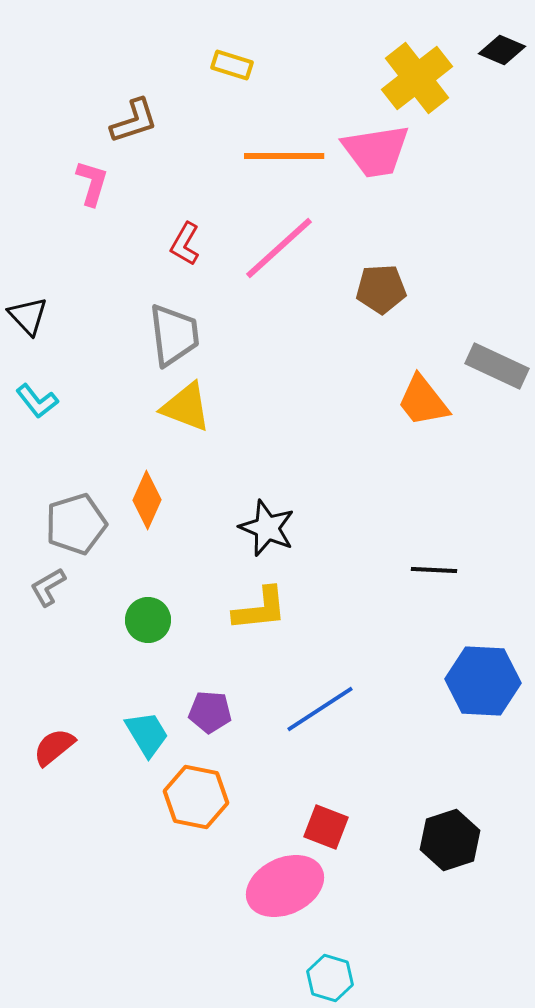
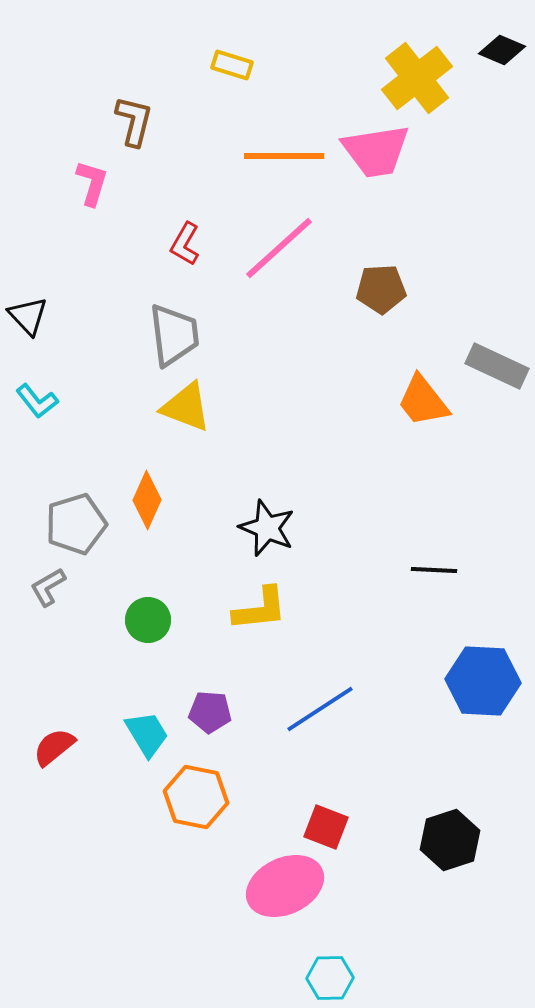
brown L-shape: rotated 58 degrees counterclockwise
cyan hexagon: rotated 18 degrees counterclockwise
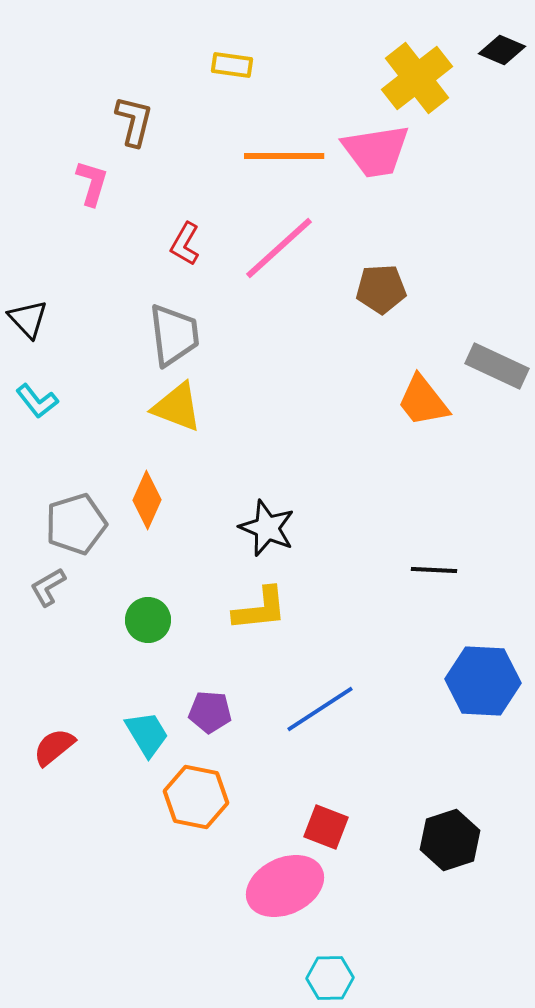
yellow rectangle: rotated 9 degrees counterclockwise
black triangle: moved 3 px down
yellow triangle: moved 9 px left
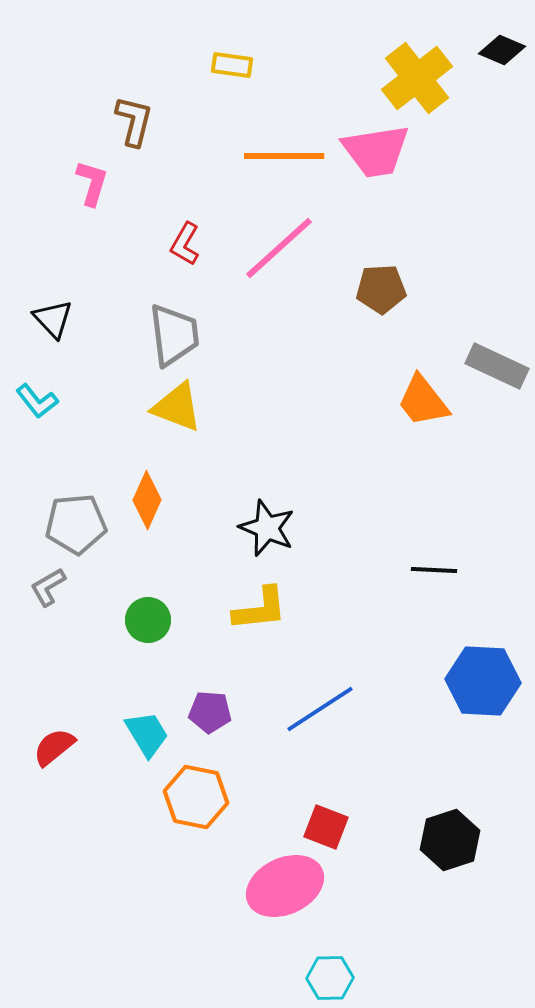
black triangle: moved 25 px right
gray pentagon: rotated 12 degrees clockwise
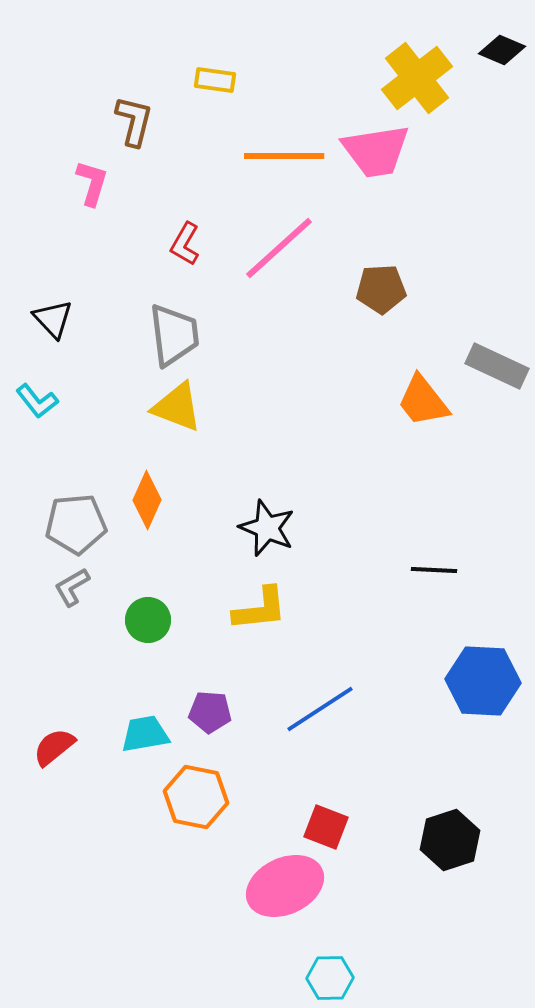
yellow rectangle: moved 17 px left, 15 px down
gray L-shape: moved 24 px right
cyan trapezoid: moved 2 px left; rotated 69 degrees counterclockwise
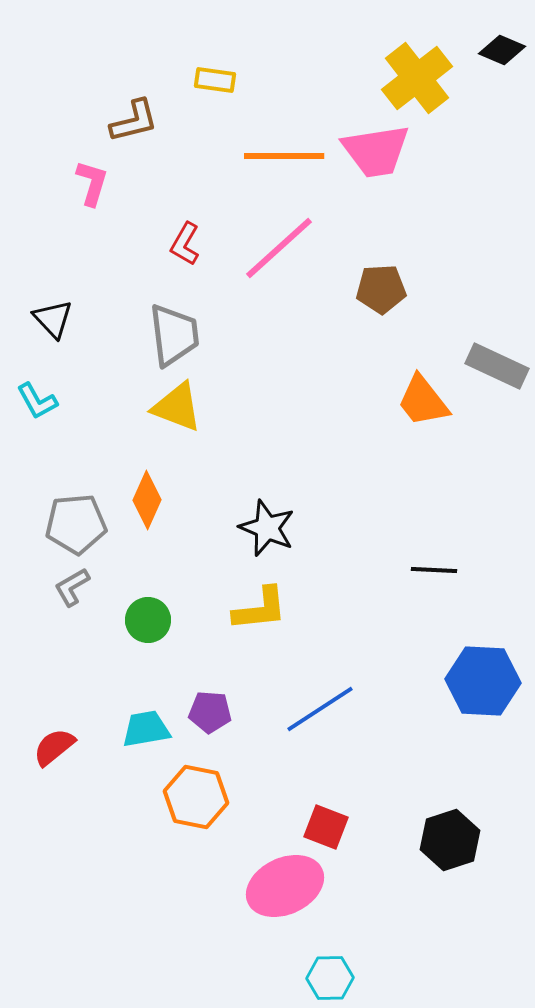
brown L-shape: rotated 62 degrees clockwise
cyan L-shape: rotated 9 degrees clockwise
cyan trapezoid: moved 1 px right, 5 px up
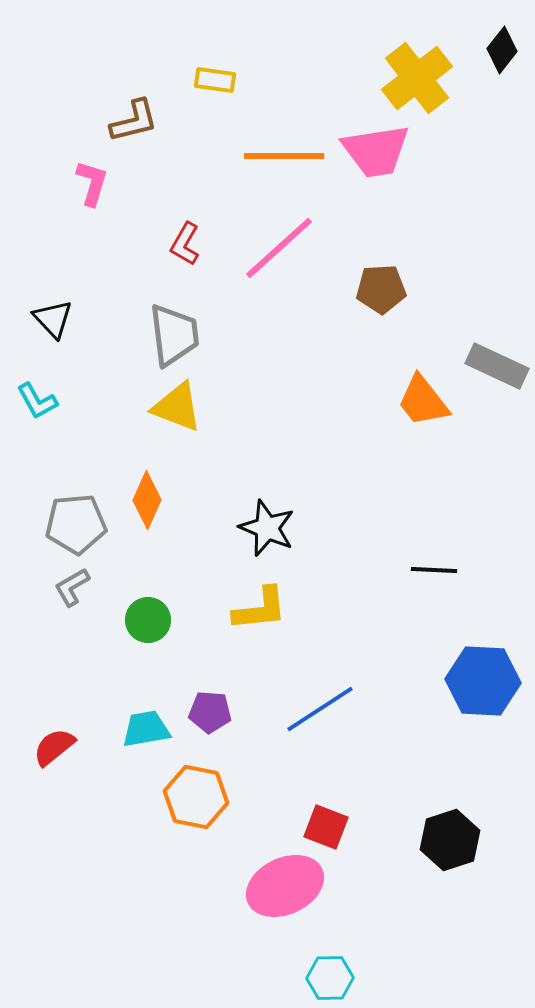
black diamond: rotated 75 degrees counterclockwise
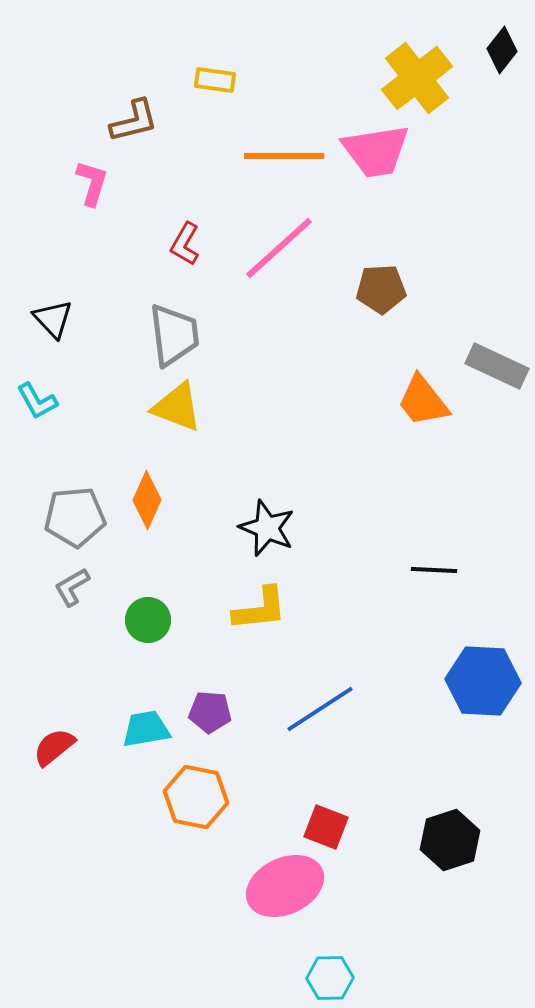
gray pentagon: moved 1 px left, 7 px up
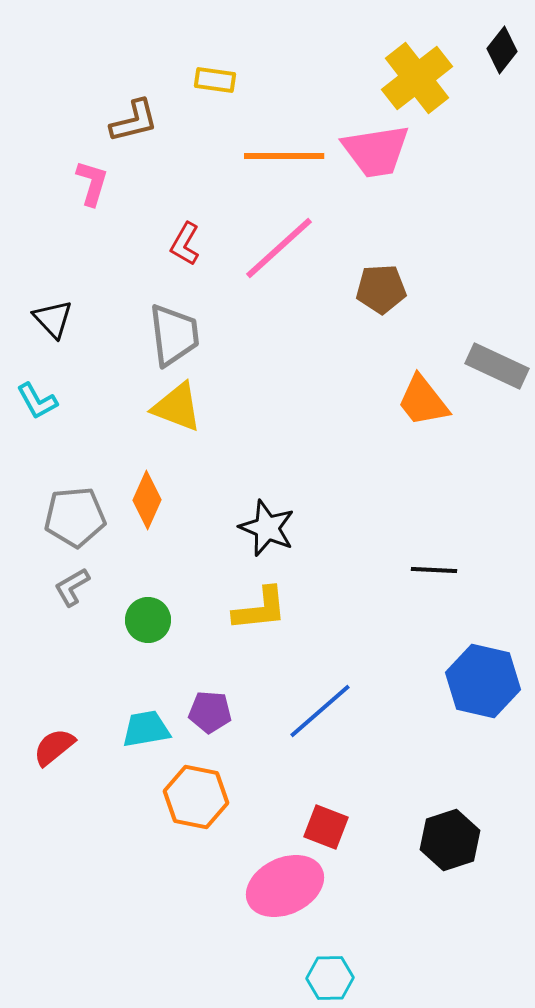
blue hexagon: rotated 10 degrees clockwise
blue line: moved 2 px down; rotated 8 degrees counterclockwise
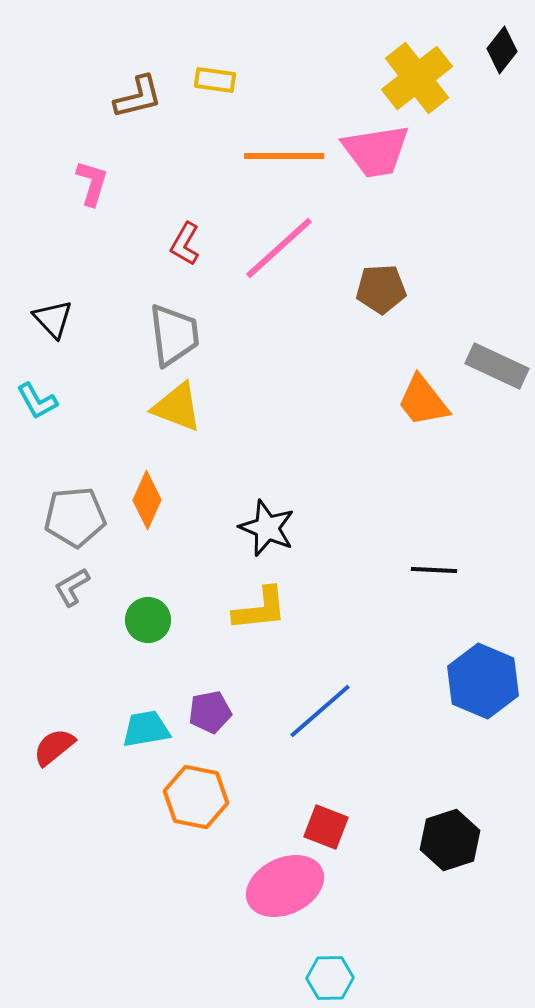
brown L-shape: moved 4 px right, 24 px up
blue hexagon: rotated 10 degrees clockwise
purple pentagon: rotated 15 degrees counterclockwise
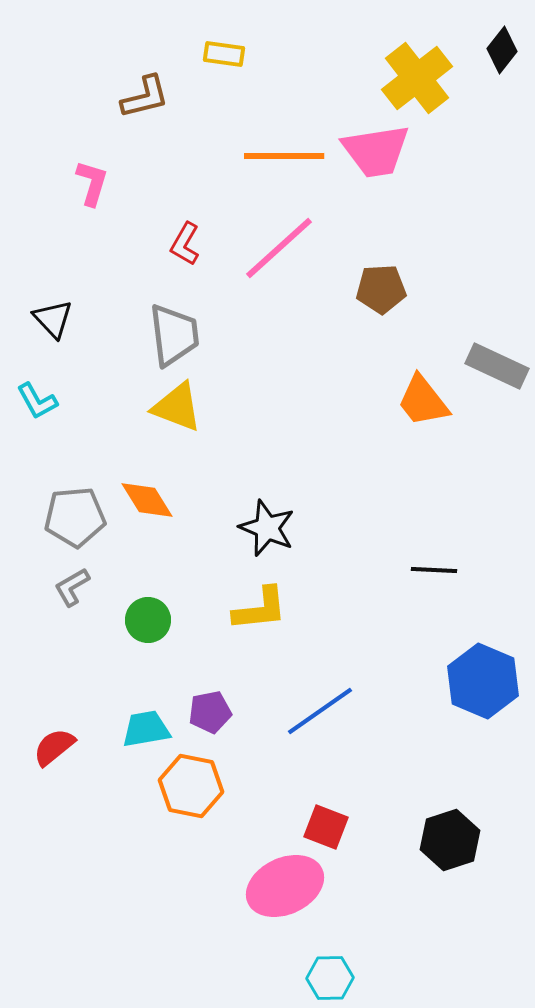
yellow rectangle: moved 9 px right, 26 px up
brown L-shape: moved 7 px right
orange diamond: rotated 56 degrees counterclockwise
blue line: rotated 6 degrees clockwise
orange hexagon: moved 5 px left, 11 px up
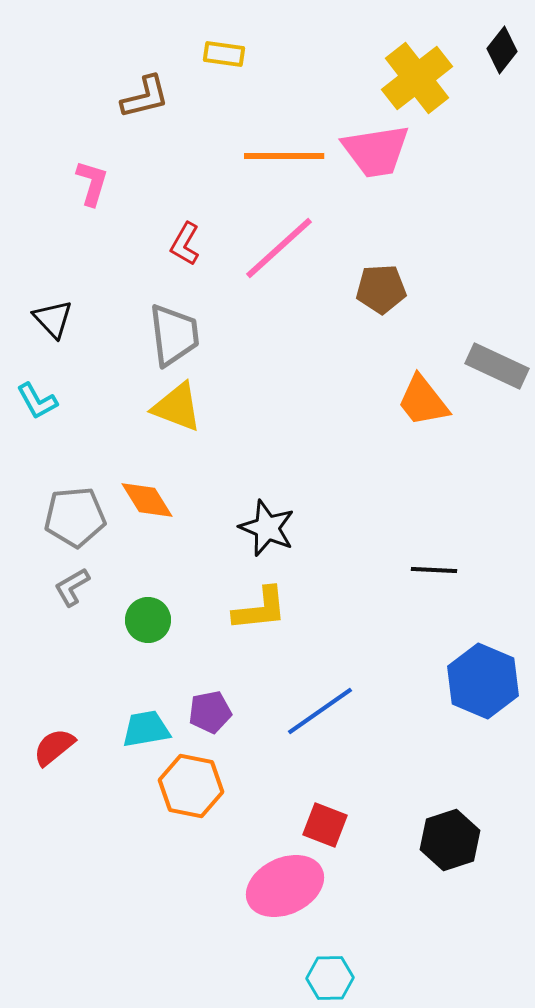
red square: moved 1 px left, 2 px up
